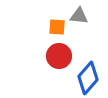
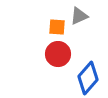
gray triangle: rotated 30 degrees counterclockwise
red circle: moved 1 px left, 2 px up
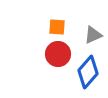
gray triangle: moved 14 px right, 19 px down
blue diamond: moved 6 px up
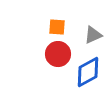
blue diamond: rotated 20 degrees clockwise
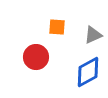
red circle: moved 22 px left, 3 px down
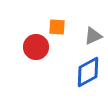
gray triangle: moved 1 px down
red circle: moved 10 px up
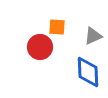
red circle: moved 4 px right
blue diamond: rotated 64 degrees counterclockwise
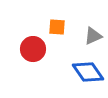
red circle: moved 7 px left, 2 px down
blue diamond: rotated 32 degrees counterclockwise
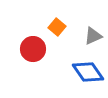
orange square: rotated 36 degrees clockwise
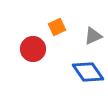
orange square: rotated 24 degrees clockwise
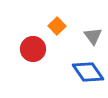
orange square: moved 1 px up; rotated 18 degrees counterclockwise
gray triangle: rotated 42 degrees counterclockwise
